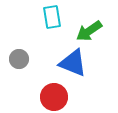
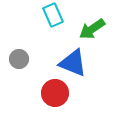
cyan rectangle: moved 1 px right, 2 px up; rotated 15 degrees counterclockwise
green arrow: moved 3 px right, 2 px up
red circle: moved 1 px right, 4 px up
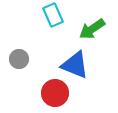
blue triangle: moved 2 px right, 2 px down
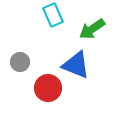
gray circle: moved 1 px right, 3 px down
blue triangle: moved 1 px right
red circle: moved 7 px left, 5 px up
